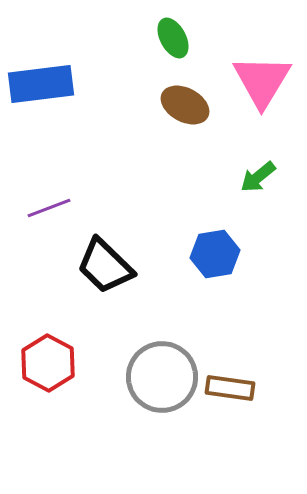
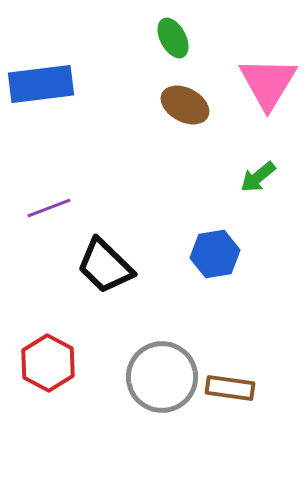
pink triangle: moved 6 px right, 2 px down
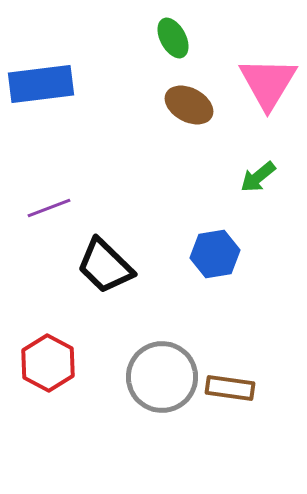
brown ellipse: moved 4 px right
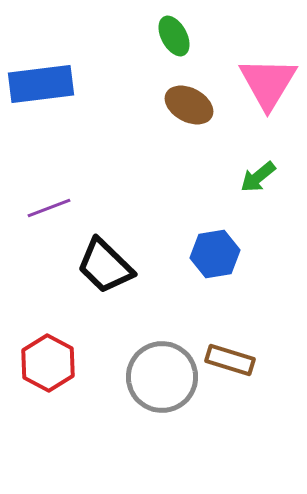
green ellipse: moved 1 px right, 2 px up
brown rectangle: moved 28 px up; rotated 9 degrees clockwise
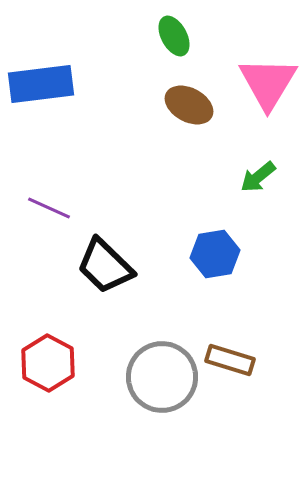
purple line: rotated 45 degrees clockwise
